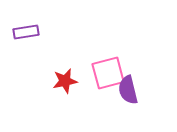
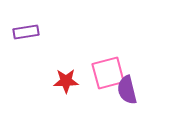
red star: moved 1 px right; rotated 10 degrees clockwise
purple semicircle: moved 1 px left
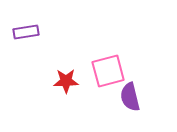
pink square: moved 2 px up
purple semicircle: moved 3 px right, 7 px down
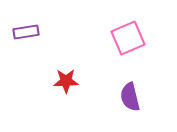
pink square: moved 20 px right, 33 px up; rotated 8 degrees counterclockwise
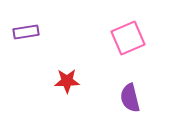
red star: moved 1 px right
purple semicircle: moved 1 px down
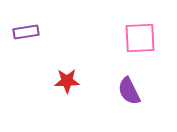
pink square: moved 12 px right; rotated 20 degrees clockwise
purple semicircle: moved 1 px left, 7 px up; rotated 12 degrees counterclockwise
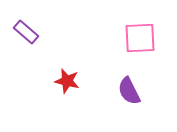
purple rectangle: rotated 50 degrees clockwise
red star: rotated 15 degrees clockwise
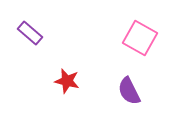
purple rectangle: moved 4 px right, 1 px down
pink square: rotated 32 degrees clockwise
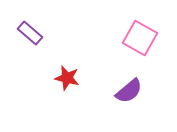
red star: moved 3 px up
purple semicircle: rotated 104 degrees counterclockwise
